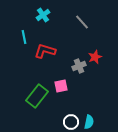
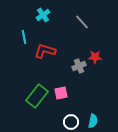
red star: rotated 24 degrees clockwise
pink square: moved 7 px down
cyan semicircle: moved 4 px right, 1 px up
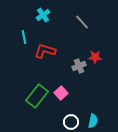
pink square: rotated 32 degrees counterclockwise
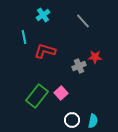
gray line: moved 1 px right, 1 px up
white circle: moved 1 px right, 2 px up
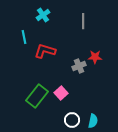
gray line: rotated 42 degrees clockwise
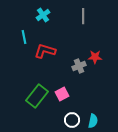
gray line: moved 5 px up
pink square: moved 1 px right, 1 px down; rotated 16 degrees clockwise
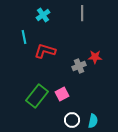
gray line: moved 1 px left, 3 px up
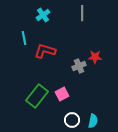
cyan line: moved 1 px down
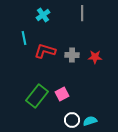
gray cross: moved 7 px left, 11 px up; rotated 24 degrees clockwise
cyan semicircle: moved 3 px left; rotated 120 degrees counterclockwise
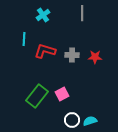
cyan line: moved 1 px down; rotated 16 degrees clockwise
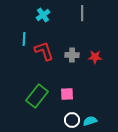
red L-shape: moved 1 px left; rotated 55 degrees clockwise
pink square: moved 5 px right; rotated 24 degrees clockwise
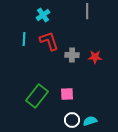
gray line: moved 5 px right, 2 px up
red L-shape: moved 5 px right, 10 px up
